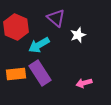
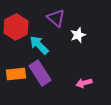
red hexagon: rotated 10 degrees clockwise
cyan arrow: rotated 75 degrees clockwise
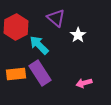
white star: rotated 14 degrees counterclockwise
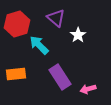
red hexagon: moved 1 px right, 3 px up; rotated 10 degrees clockwise
purple rectangle: moved 20 px right, 4 px down
pink arrow: moved 4 px right, 6 px down
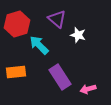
purple triangle: moved 1 px right, 1 px down
white star: rotated 21 degrees counterclockwise
orange rectangle: moved 2 px up
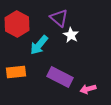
purple triangle: moved 2 px right, 1 px up
red hexagon: rotated 15 degrees counterclockwise
white star: moved 7 px left; rotated 14 degrees clockwise
cyan arrow: rotated 95 degrees counterclockwise
purple rectangle: rotated 30 degrees counterclockwise
